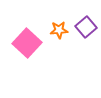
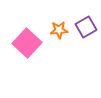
purple square: rotated 10 degrees clockwise
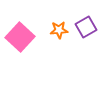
pink square: moved 7 px left, 6 px up
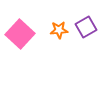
pink square: moved 3 px up
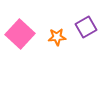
orange star: moved 2 px left, 7 px down
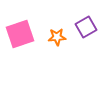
pink square: rotated 28 degrees clockwise
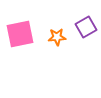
pink square: rotated 8 degrees clockwise
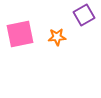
purple square: moved 2 px left, 12 px up
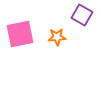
purple square: moved 2 px left; rotated 30 degrees counterclockwise
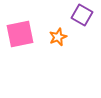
orange star: moved 1 px right; rotated 18 degrees counterclockwise
